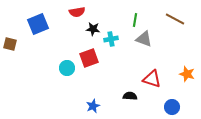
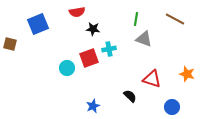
green line: moved 1 px right, 1 px up
cyan cross: moved 2 px left, 10 px down
black semicircle: rotated 40 degrees clockwise
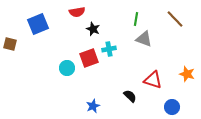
brown line: rotated 18 degrees clockwise
black star: rotated 16 degrees clockwise
red triangle: moved 1 px right, 1 px down
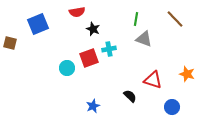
brown square: moved 1 px up
